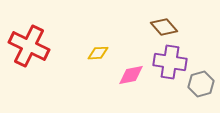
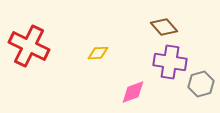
pink diamond: moved 2 px right, 17 px down; rotated 8 degrees counterclockwise
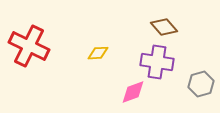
purple cross: moved 13 px left
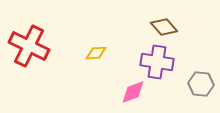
yellow diamond: moved 2 px left
gray hexagon: rotated 20 degrees clockwise
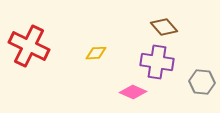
gray hexagon: moved 1 px right, 2 px up
pink diamond: rotated 44 degrees clockwise
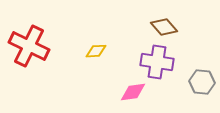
yellow diamond: moved 2 px up
pink diamond: rotated 32 degrees counterclockwise
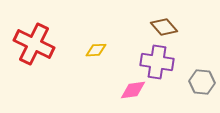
red cross: moved 5 px right, 2 px up
yellow diamond: moved 1 px up
pink diamond: moved 2 px up
